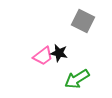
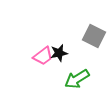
gray square: moved 11 px right, 15 px down
black star: rotated 24 degrees counterclockwise
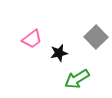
gray square: moved 2 px right, 1 px down; rotated 20 degrees clockwise
pink trapezoid: moved 11 px left, 17 px up
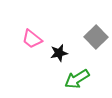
pink trapezoid: rotated 75 degrees clockwise
